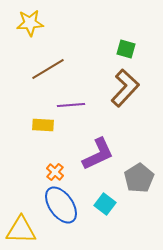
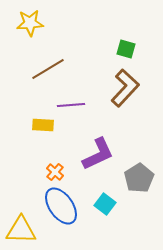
blue ellipse: moved 1 px down
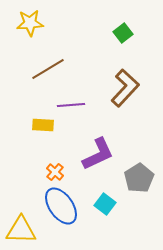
green square: moved 3 px left, 16 px up; rotated 36 degrees clockwise
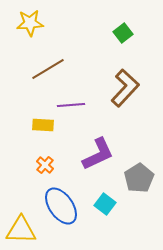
orange cross: moved 10 px left, 7 px up
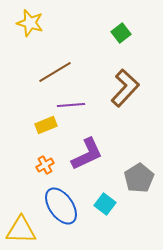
yellow star: rotated 20 degrees clockwise
green square: moved 2 px left
brown line: moved 7 px right, 3 px down
yellow rectangle: moved 3 px right; rotated 25 degrees counterclockwise
purple L-shape: moved 11 px left
orange cross: rotated 18 degrees clockwise
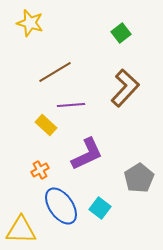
yellow rectangle: rotated 65 degrees clockwise
orange cross: moved 5 px left, 5 px down
cyan square: moved 5 px left, 4 px down
